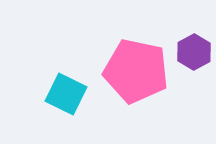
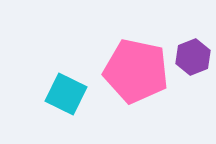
purple hexagon: moved 1 px left, 5 px down; rotated 8 degrees clockwise
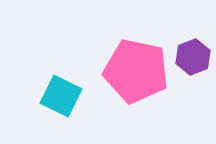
cyan square: moved 5 px left, 2 px down
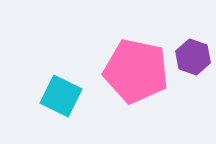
purple hexagon: rotated 20 degrees counterclockwise
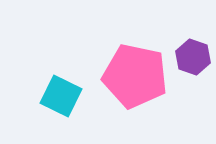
pink pentagon: moved 1 px left, 5 px down
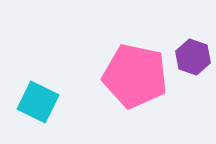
cyan square: moved 23 px left, 6 px down
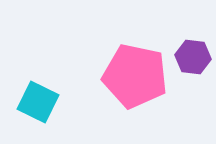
purple hexagon: rotated 12 degrees counterclockwise
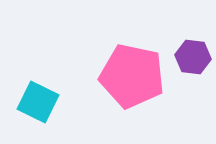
pink pentagon: moved 3 px left
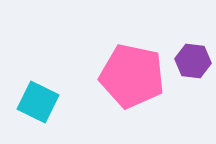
purple hexagon: moved 4 px down
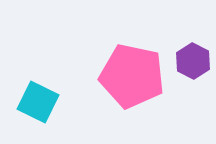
purple hexagon: rotated 20 degrees clockwise
